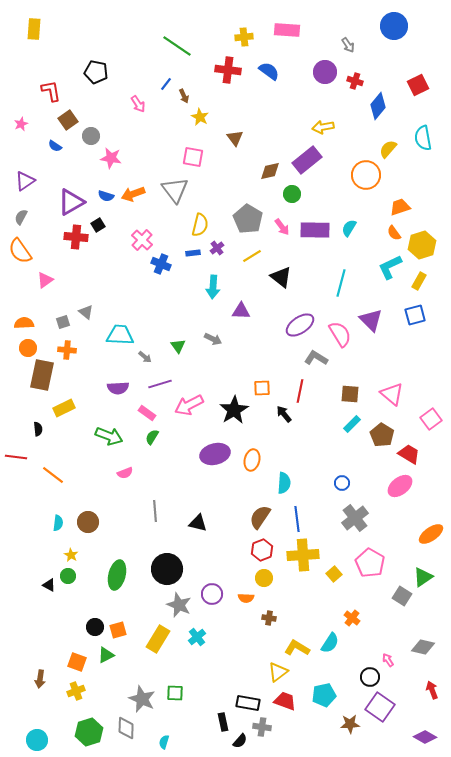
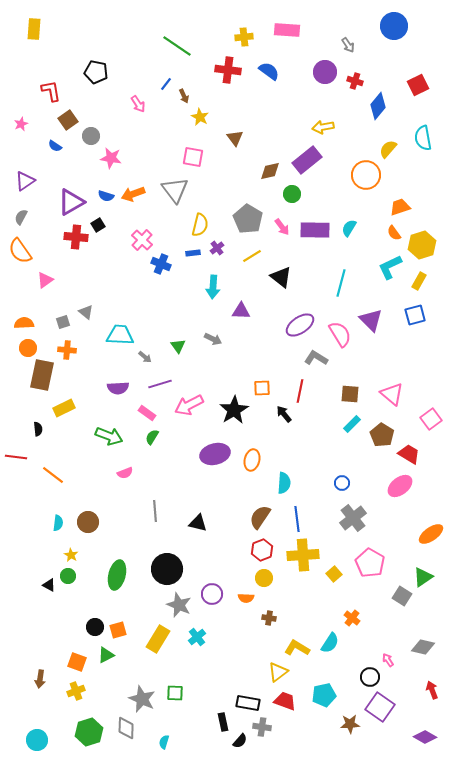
gray cross at (355, 518): moved 2 px left
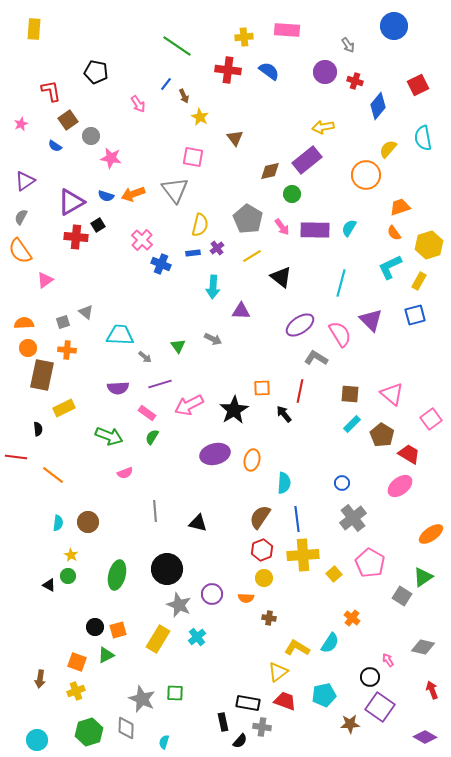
yellow hexagon at (422, 245): moved 7 px right
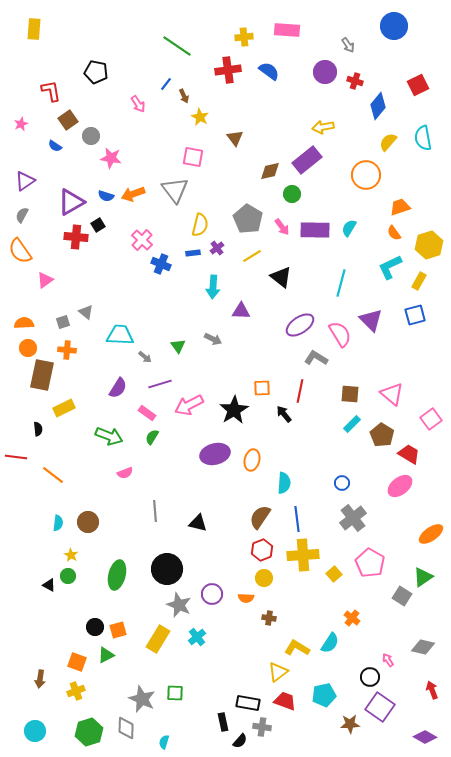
red cross at (228, 70): rotated 15 degrees counterclockwise
yellow semicircle at (388, 149): moved 7 px up
gray semicircle at (21, 217): moved 1 px right, 2 px up
purple semicircle at (118, 388): rotated 55 degrees counterclockwise
cyan circle at (37, 740): moved 2 px left, 9 px up
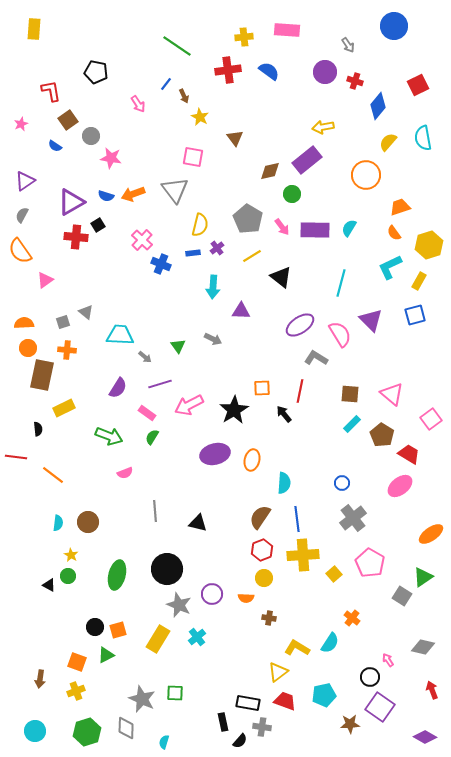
green hexagon at (89, 732): moved 2 px left
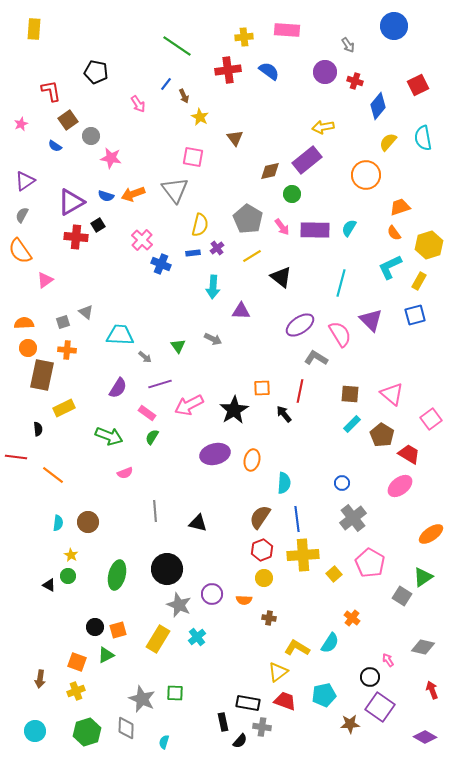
orange semicircle at (246, 598): moved 2 px left, 2 px down
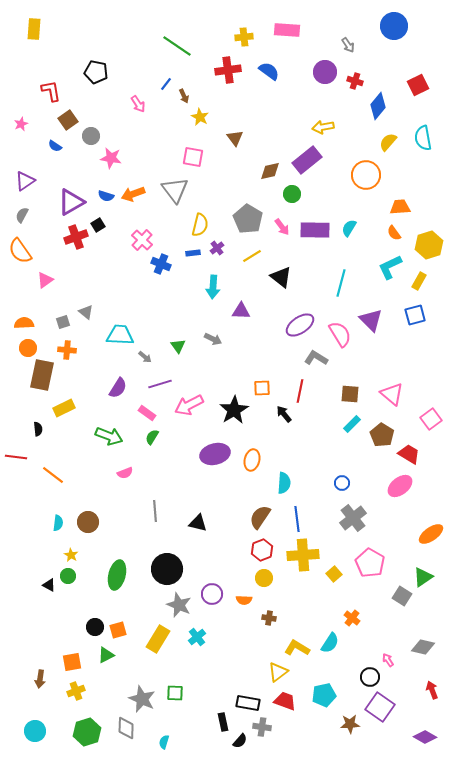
orange trapezoid at (400, 207): rotated 15 degrees clockwise
red cross at (76, 237): rotated 25 degrees counterclockwise
orange square at (77, 662): moved 5 px left; rotated 30 degrees counterclockwise
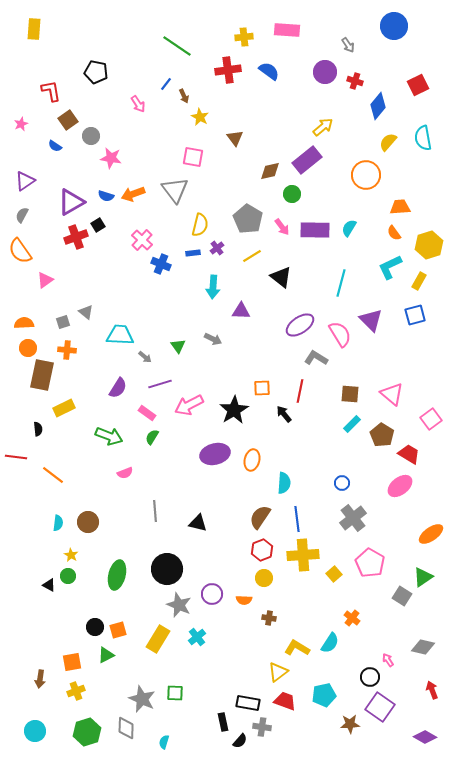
yellow arrow at (323, 127): rotated 150 degrees clockwise
